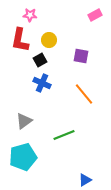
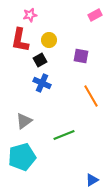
pink star: rotated 16 degrees counterclockwise
orange line: moved 7 px right, 2 px down; rotated 10 degrees clockwise
cyan pentagon: moved 1 px left
blue triangle: moved 7 px right
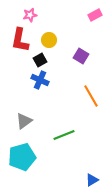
purple square: rotated 21 degrees clockwise
blue cross: moved 2 px left, 3 px up
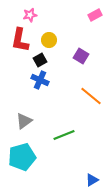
orange line: rotated 20 degrees counterclockwise
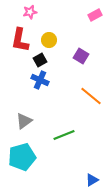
pink star: moved 3 px up
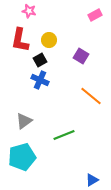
pink star: moved 1 px left, 1 px up; rotated 24 degrees clockwise
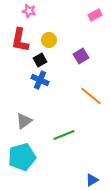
purple square: rotated 28 degrees clockwise
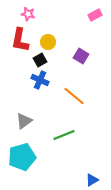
pink star: moved 1 px left, 3 px down
yellow circle: moved 1 px left, 2 px down
purple square: rotated 28 degrees counterclockwise
orange line: moved 17 px left
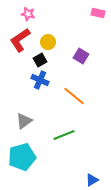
pink rectangle: moved 3 px right, 2 px up; rotated 40 degrees clockwise
red L-shape: rotated 45 degrees clockwise
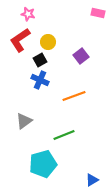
purple square: rotated 21 degrees clockwise
orange line: rotated 60 degrees counterclockwise
cyan pentagon: moved 21 px right, 7 px down
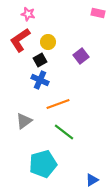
orange line: moved 16 px left, 8 px down
green line: moved 3 px up; rotated 60 degrees clockwise
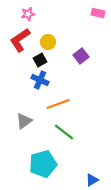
pink star: rotated 24 degrees counterclockwise
